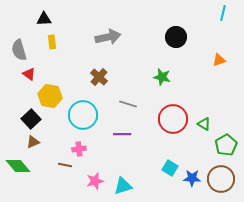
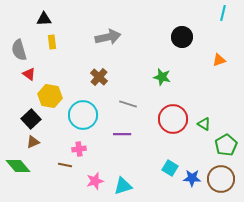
black circle: moved 6 px right
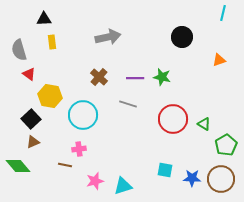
purple line: moved 13 px right, 56 px up
cyan square: moved 5 px left, 2 px down; rotated 21 degrees counterclockwise
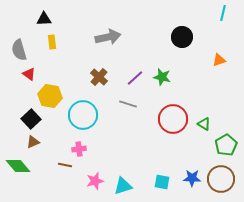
purple line: rotated 42 degrees counterclockwise
cyan square: moved 3 px left, 12 px down
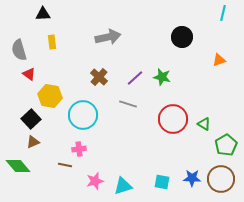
black triangle: moved 1 px left, 5 px up
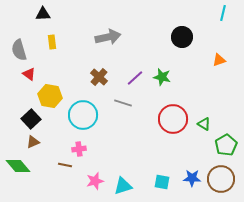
gray line: moved 5 px left, 1 px up
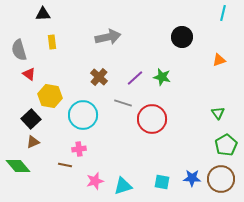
red circle: moved 21 px left
green triangle: moved 14 px right, 11 px up; rotated 24 degrees clockwise
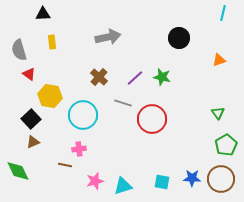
black circle: moved 3 px left, 1 px down
green diamond: moved 5 px down; rotated 15 degrees clockwise
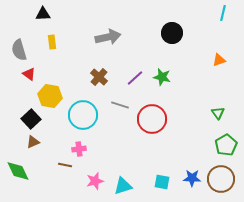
black circle: moved 7 px left, 5 px up
gray line: moved 3 px left, 2 px down
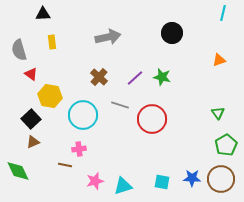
red triangle: moved 2 px right
